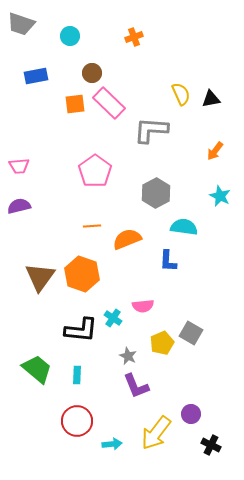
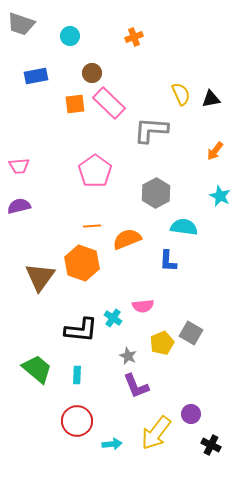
orange hexagon: moved 11 px up
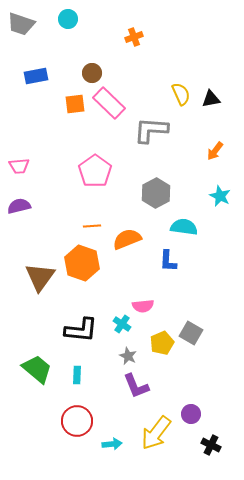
cyan circle: moved 2 px left, 17 px up
cyan cross: moved 9 px right, 6 px down
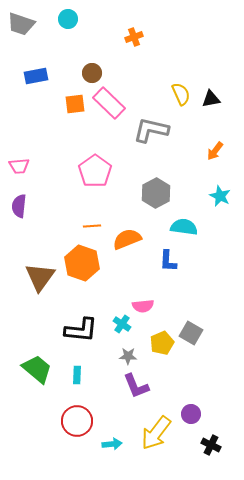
gray L-shape: rotated 9 degrees clockwise
purple semicircle: rotated 70 degrees counterclockwise
gray star: rotated 24 degrees counterclockwise
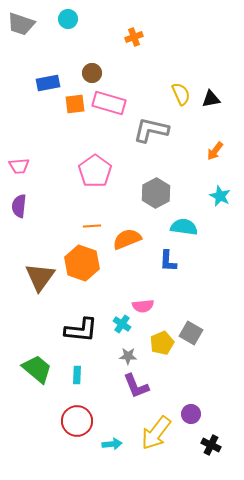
blue rectangle: moved 12 px right, 7 px down
pink rectangle: rotated 28 degrees counterclockwise
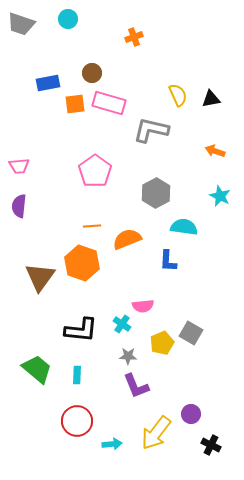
yellow semicircle: moved 3 px left, 1 px down
orange arrow: rotated 72 degrees clockwise
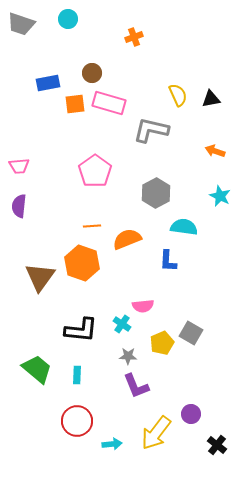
black cross: moved 6 px right; rotated 12 degrees clockwise
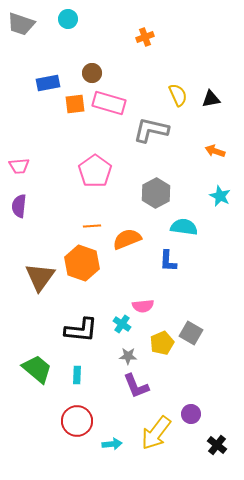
orange cross: moved 11 px right
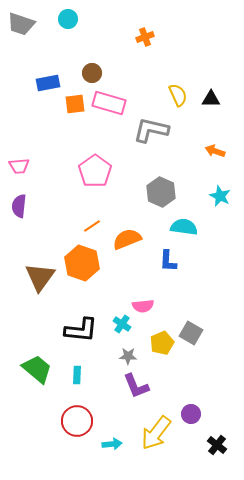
black triangle: rotated 12 degrees clockwise
gray hexagon: moved 5 px right, 1 px up; rotated 8 degrees counterclockwise
orange line: rotated 30 degrees counterclockwise
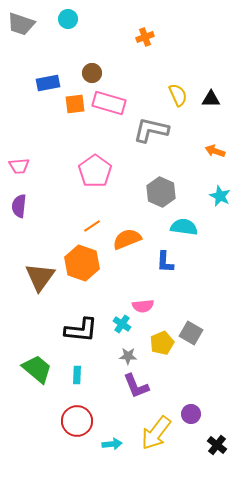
blue L-shape: moved 3 px left, 1 px down
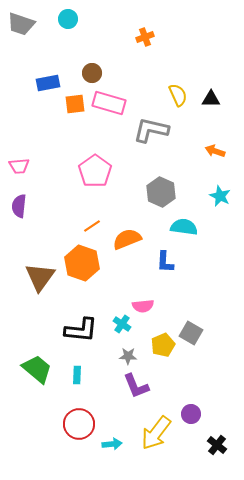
yellow pentagon: moved 1 px right, 2 px down
red circle: moved 2 px right, 3 px down
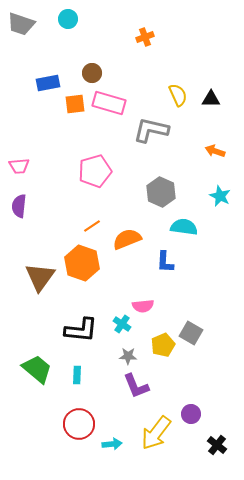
pink pentagon: rotated 20 degrees clockwise
